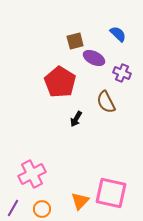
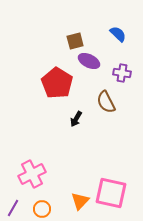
purple ellipse: moved 5 px left, 3 px down
purple cross: rotated 12 degrees counterclockwise
red pentagon: moved 3 px left, 1 px down
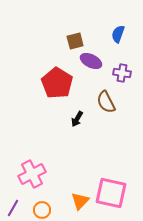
blue semicircle: rotated 114 degrees counterclockwise
purple ellipse: moved 2 px right
black arrow: moved 1 px right
orange circle: moved 1 px down
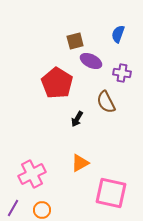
orange triangle: moved 38 px up; rotated 18 degrees clockwise
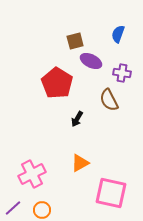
brown semicircle: moved 3 px right, 2 px up
purple line: rotated 18 degrees clockwise
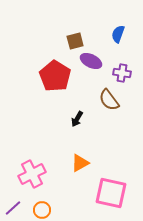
red pentagon: moved 2 px left, 7 px up
brown semicircle: rotated 10 degrees counterclockwise
